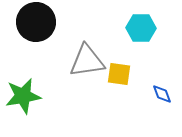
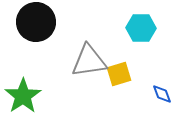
gray triangle: moved 2 px right
yellow square: rotated 25 degrees counterclockwise
green star: rotated 24 degrees counterclockwise
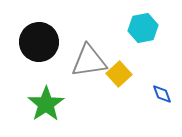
black circle: moved 3 px right, 20 px down
cyan hexagon: moved 2 px right; rotated 12 degrees counterclockwise
yellow square: rotated 25 degrees counterclockwise
green star: moved 23 px right, 8 px down
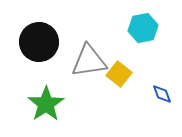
yellow square: rotated 10 degrees counterclockwise
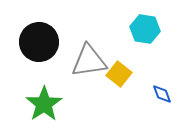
cyan hexagon: moved 2 px right, 1 px down; rotated 20 degrees clockwise
green star: moved 2 px left
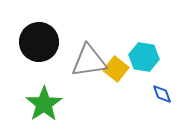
cyan hexagon: moved 1 px left, 28 px down
yellow square: moved 3 px left, 5 px up
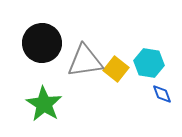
black circle: moved 3 px right, 1 px down
cyan hexagon: moved 5 px right, 6 px down
gray triangle: moved 4 px left
green star: rotated 6 degrees counterclockwise
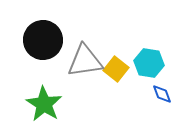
black circle: moved 1 px right, 3 px up
